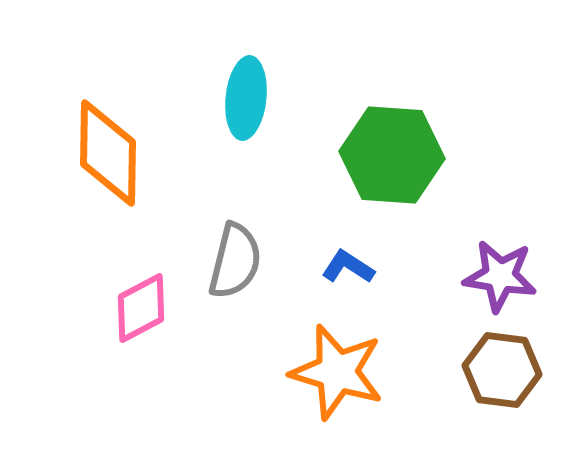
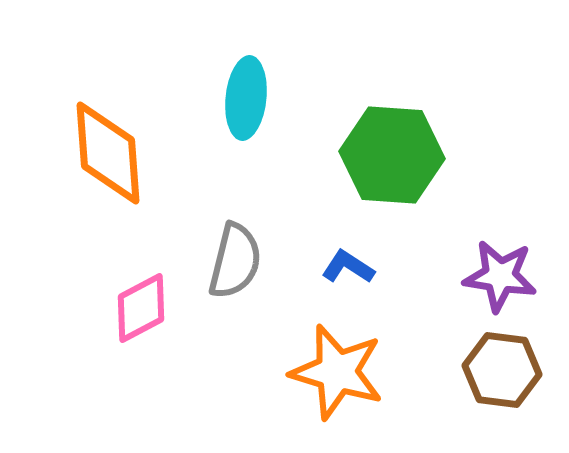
orange diamond: rotated 5 degrees counterclockwise
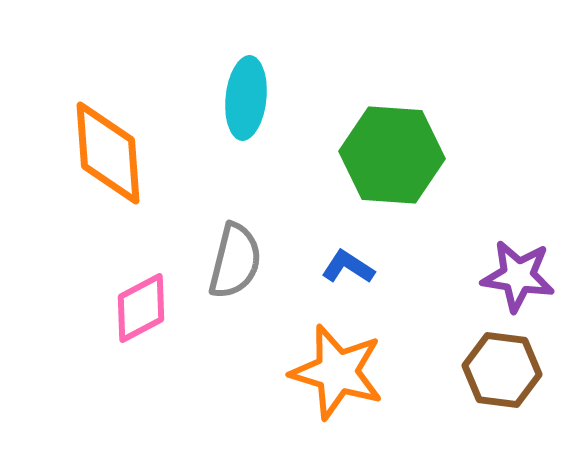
purple star: moved 18 px right
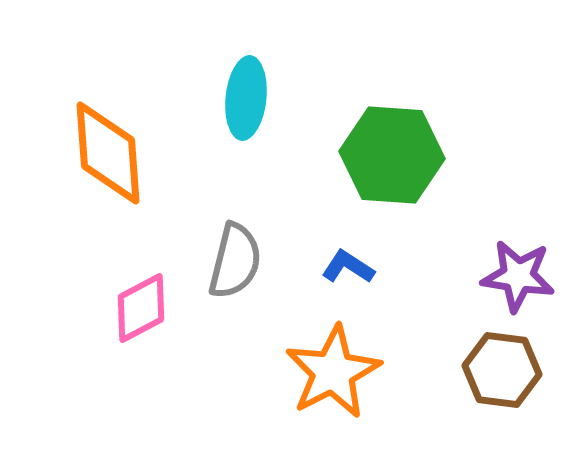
orange star: moved 4 px left; rotated 28 degrees clockwise
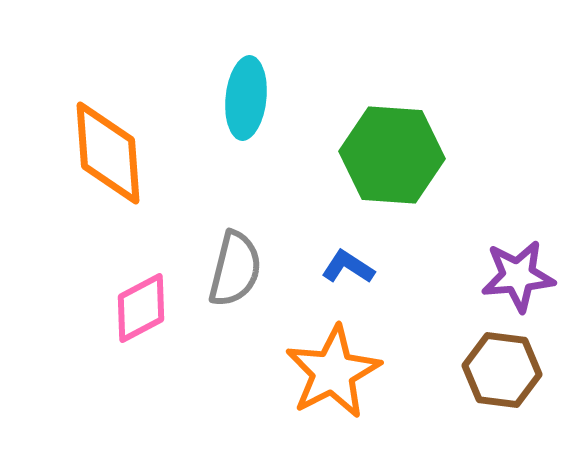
gray semicircle: moved 8 px down
purple star: rotated 14 degrees counterclockwise
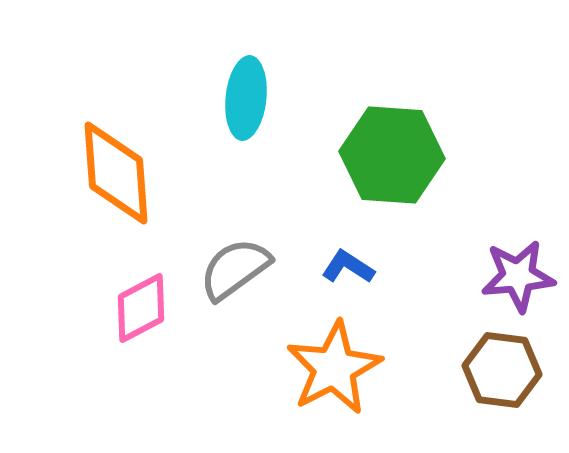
orange diamond: moved 8 px right, 20 px down
gray semicircle: rotated 140 degrees counterclockwise
orange star: moved 1 px right, 4 px up
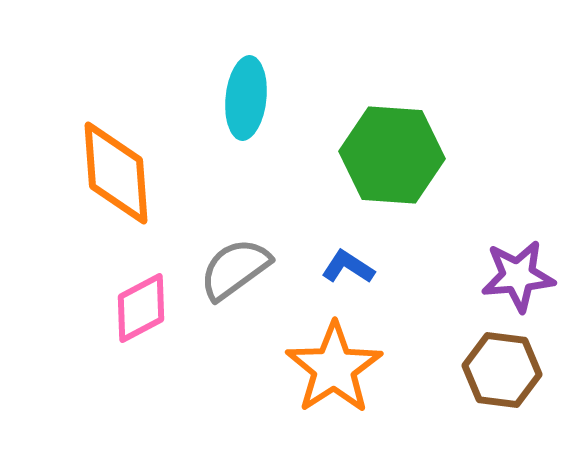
orange star: rotated 6 degrees counterclockwise
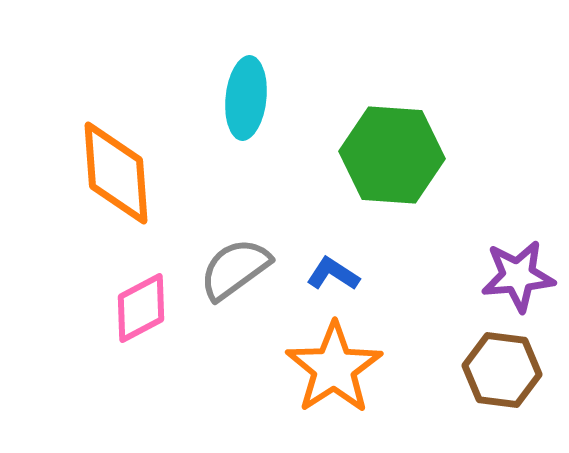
blue L-shape: moved 15 px left, 7 px down
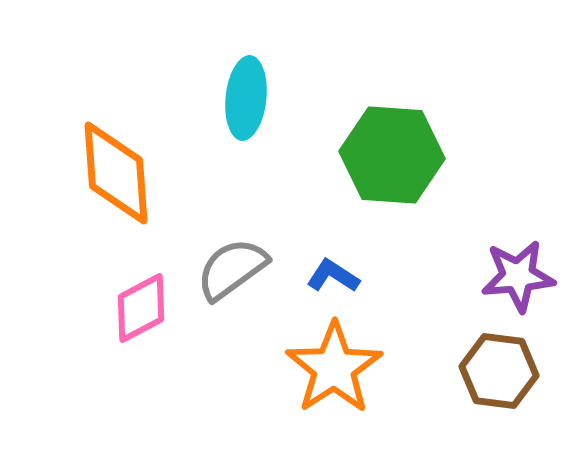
gray semicircle: moved 3 px left
blue L-shape: moved 2 px down
brown hexagon: moved 3 px left, 1 px down
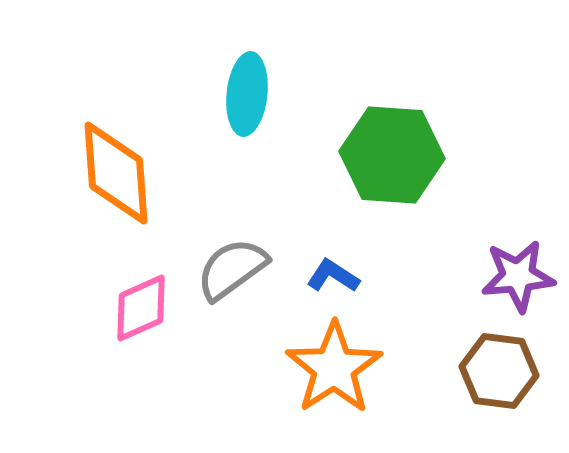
cyan ellipse: moved 1 px right, 4 px up
pink diamond: rotated 4 degrees clockwise
